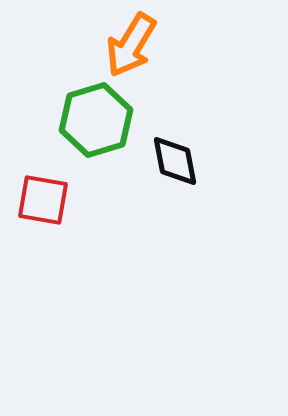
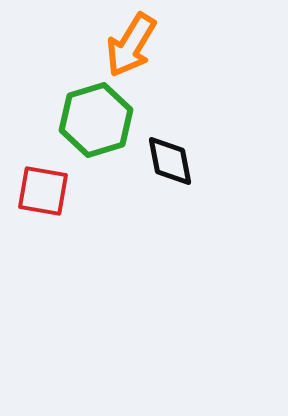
black diamond: moved 5 px left
red square: moved 9 px up
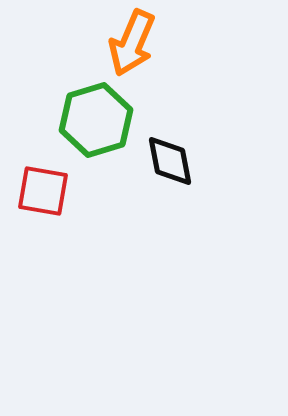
orange arrow: moved 1 px right, 2 px up; rotated 8 degrees counterclockwise
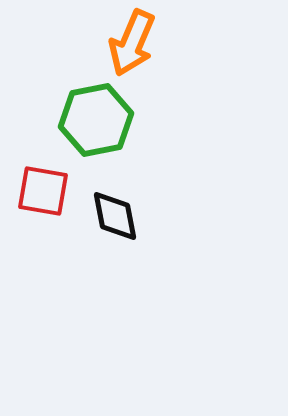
green hexagon: rotated 6 degrees clockwise
black diamond: moved 55 px left, 55 px down
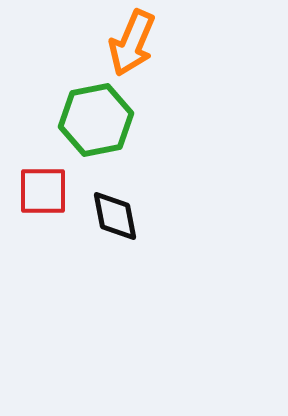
red square: rotated 10 degrees counterclockwise
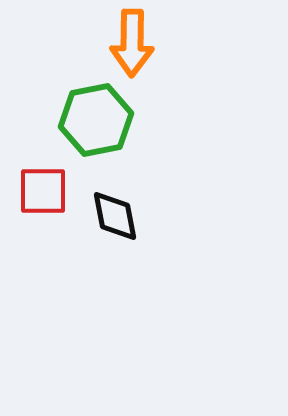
orange arrow: rotated 22 degrees counterclockwise
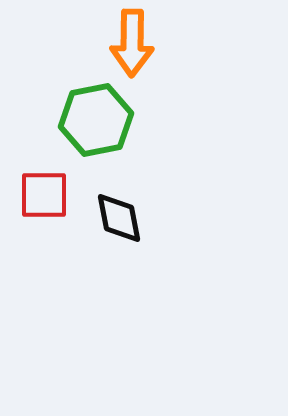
red square: moved 1 px right, 4 px down
black diamond: moved 4 px right, 2 px down
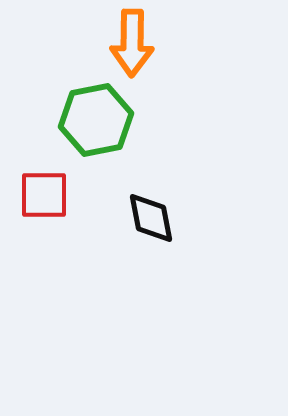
black diamond: moved 32 px right
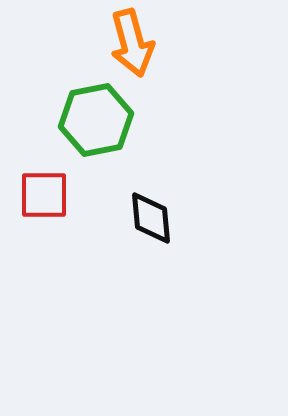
orange arrow: rotated 16 degrees counterclockwise
black diamond: rotated 6 degrees clockwise
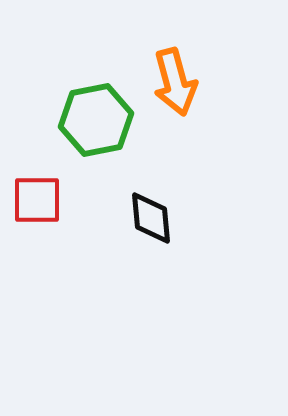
orange arrow: moved 43 px right, 39 px down
red square: moved 7 px left, 5 px down
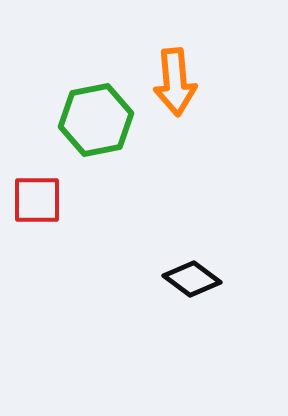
orange arrow: rotated 10 degrees clockwise
black diamond: moved 41 px right, 61 px down; rotated 48 degrees counterclockwise
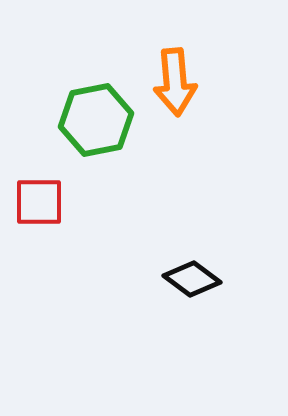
red square: moved 2 px right, 2 px down
